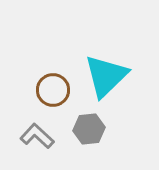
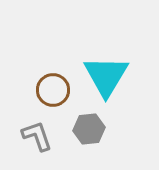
cyan triangle: rotated 15 degrees counterclockwise
gray L-shape: rotated 28 degrees clockwise
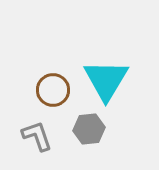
cyan triangle: moved 4 px down
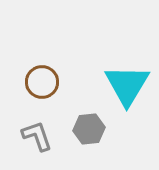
cyan triangle: moved 21 px right, 5 px down
brown circle: moved 11 px left, 8 px up
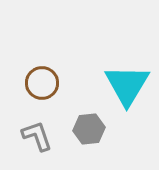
brown circle: moved 1 px down
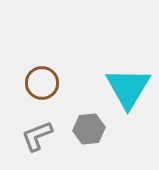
cyan triangle: moved 1 px right, 3 px down
gray L-shape: rotated 92 degrees counterclockwise
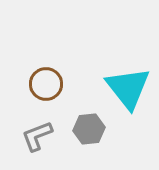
brown circle: moved 4 px right, 1 px down
cyan triangle: rotated 9 degrees counterclockwise
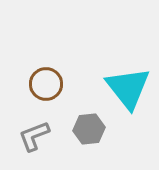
gray L-shape: moved 3 px left
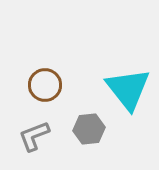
brown circle: moved 1 px left, 1 px down
cyan triangle: moved 1 px down
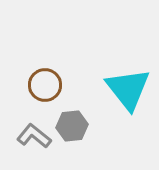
gray hexagon: moved 17 px left, 3 px up
gray L-shape: rotated 60 degrees clockwise
